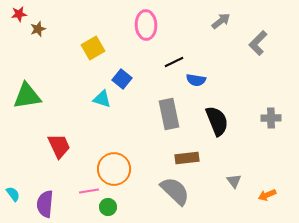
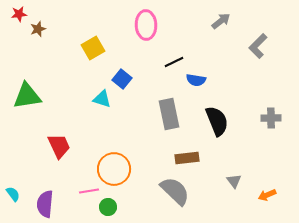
gray L-shape: moved 3 px down
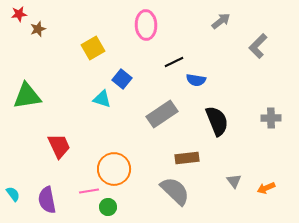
gray rectangle: moved 7 px left; rotated 68 degrees clockwise
orange arrow: moved 1 px left, 7 px up
purple semicircle: moved 2 px right, 4 px up; rotated 16 degrees counterclockwise
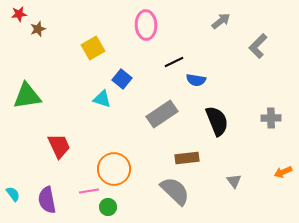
orange arrow: moved 17 px right, 16 px up
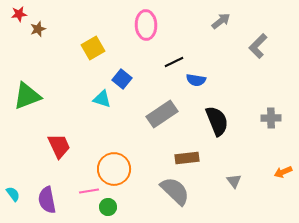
green triangle: rotated 12 degrees counterclockwise
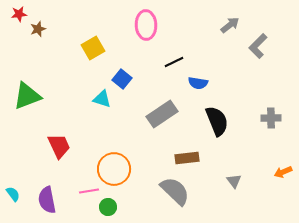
gray arrow: moved 9 px right, 4 px down
blue semicircle: moved 2 px right, 3 px down
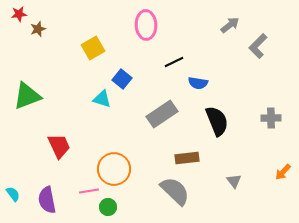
orange arrow: rotated 24 degrees counterclockwise
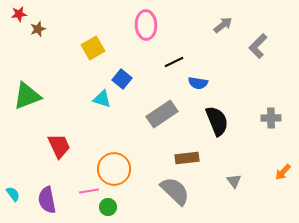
gray arrow: moved 7 px left
